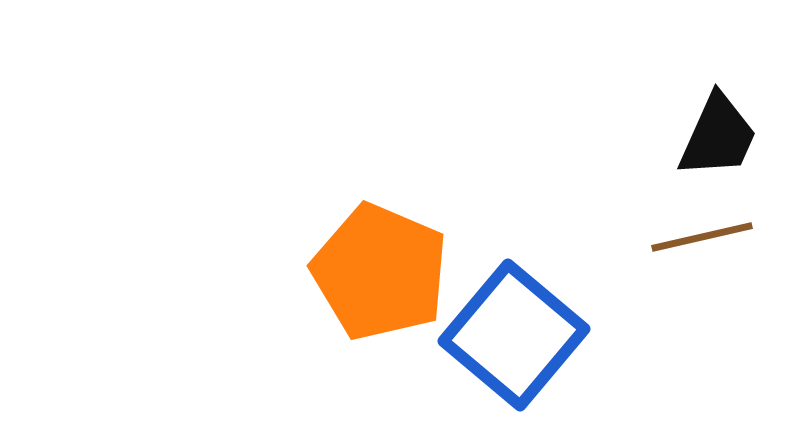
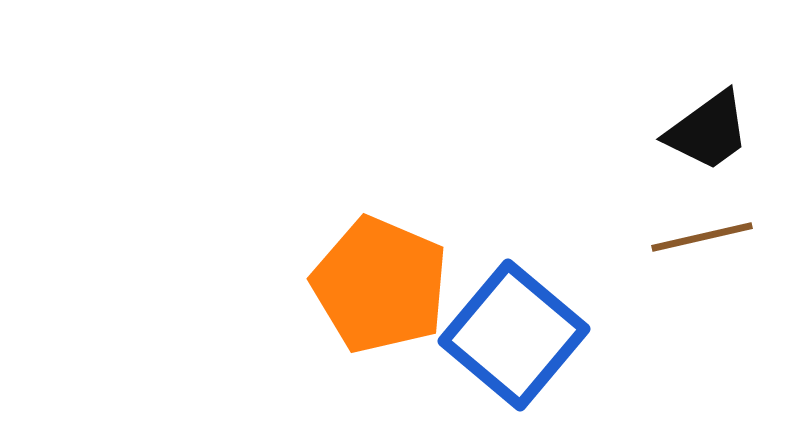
black trapezoid: moved 10 px left, 5 px up; rotated 30 degrees clockwise
orange pentagon: moved 13 px down
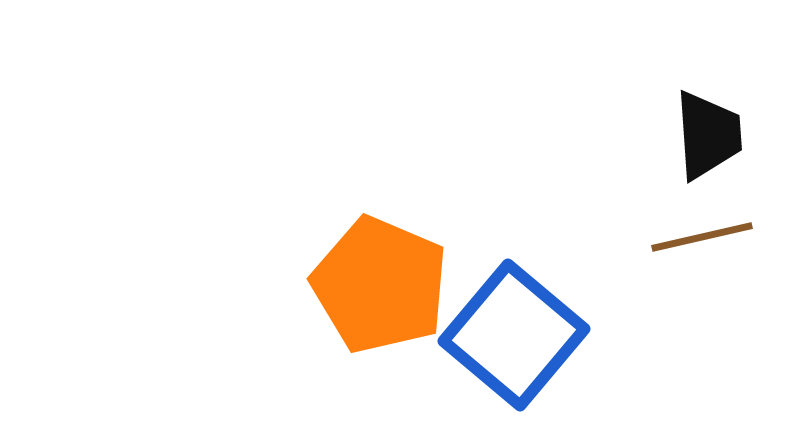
black trapezoid: moved 4 px down; rotated 58 degrees counterclockwise
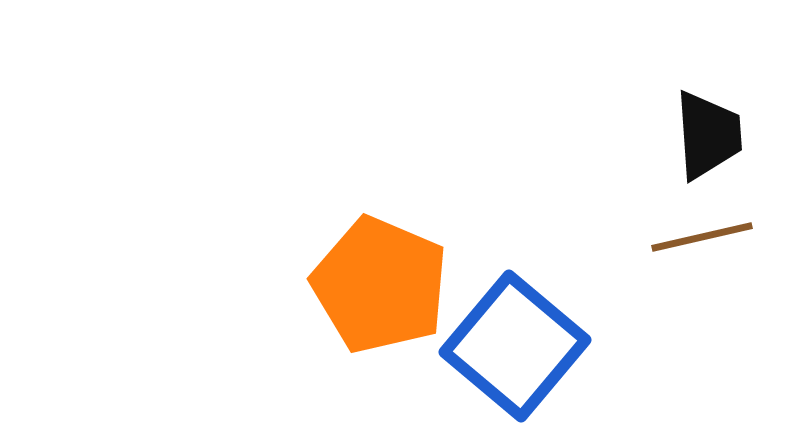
blue square: moved 1 px right, 11 px down
